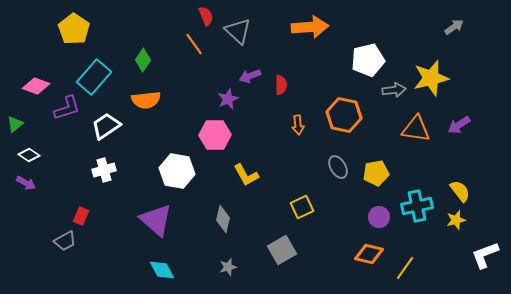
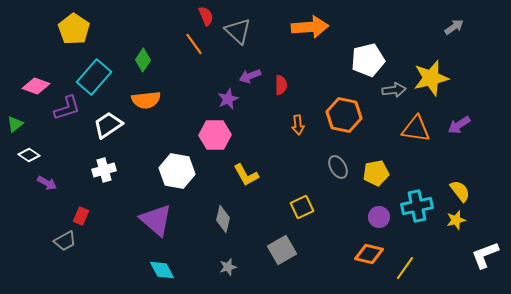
white trapezoid at (106, 126): moved 2 px right, 1 px up
purple arrow at (26, 183): moved 21 px right
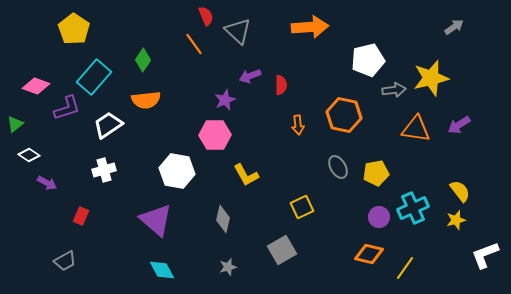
purple star at (228, 99): moved 3 px left, 1 px down
cyan cross at (417, 206): moved 4 px left, 2 px down; rotated 12 degrees counterclockwise
gray trapezoid at (65, 241): moved 20 px down
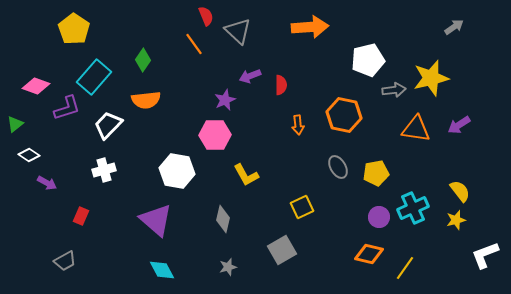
white trapezoid at (108, 125): rotated 12 degrees counterclockwise
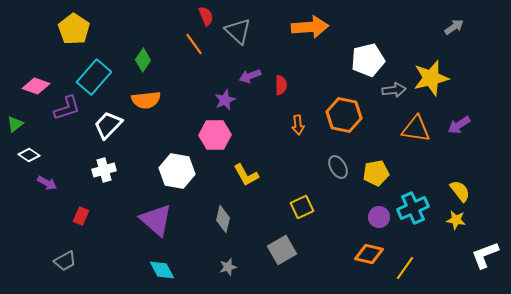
yellow star at (456, 220): rotated 24 degrees clockwise
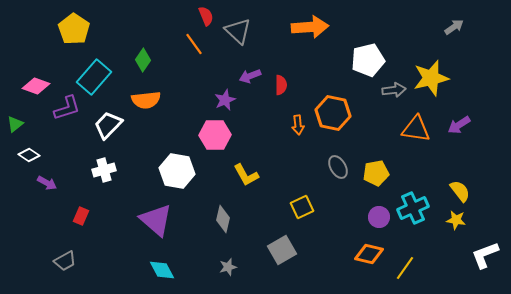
orange hexagon at (344, 115): moved 11 px left, 2 px up
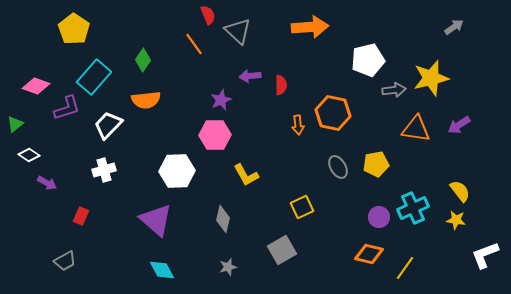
red semicircle at (206, 16): moved 2 px right, 1 px up
purple arrow at (250, 76): rotated 15 degrees clockwise
purple star at (225, 100): moved 4 px left
white hexagon at (177, 171): rotated 12 degrees counterclockwise
yellow pentagon at (376, 173): moved 9 px up
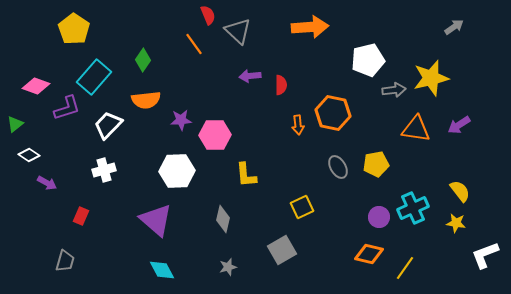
purple star at (221, 100): moved 40 px left, 20 px down; rotated 20 degrees clockwise
yellow L-shape at (246, 175): rotated 24 degrees clockwise
yellow star at (456, 220): moved 3 px down
gray trapezoid at (65, 261): rotated 45 degrees counterclockwise
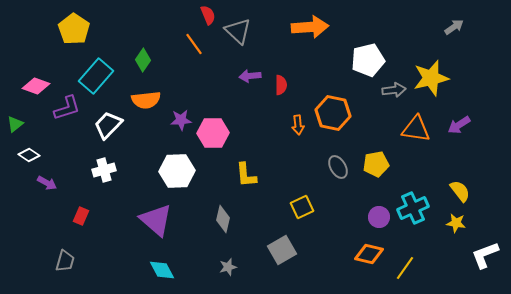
cyan rectangle at (94, 77): moved 2 px right, 1 px up
pink hexagon at (215, 135): moved 2 px left, 2 px up
